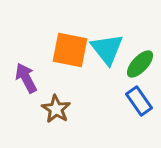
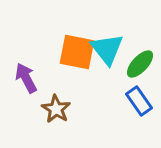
orange square: moved 7 px right, 2 px down
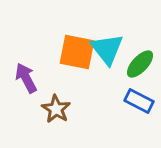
blue rectangle: rotated 28 degrees counterclockwise
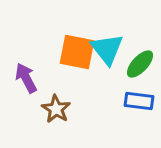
blue rectangle: rotated 20 degrees counterclockwise
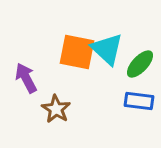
cyan triangle: rotated 9 degrees counterclockwise
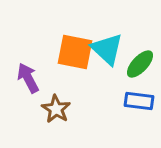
orange square: moved 2 px left
purple arrow: moved 2 px right
